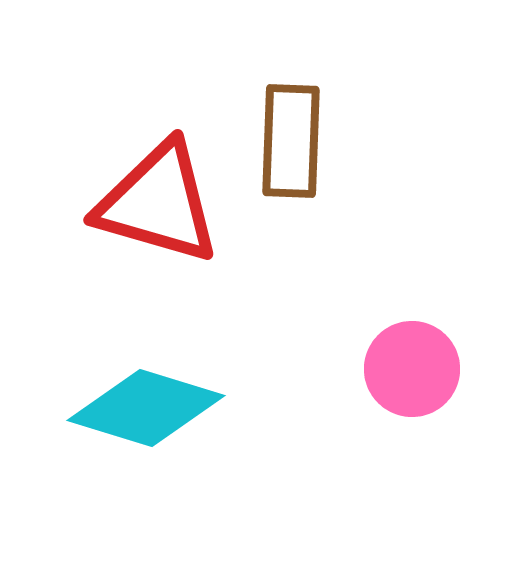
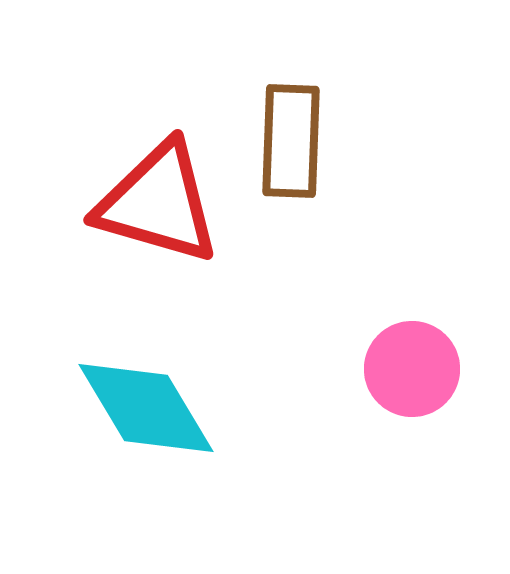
cyan diamond: rotated 42 degrees clockwise
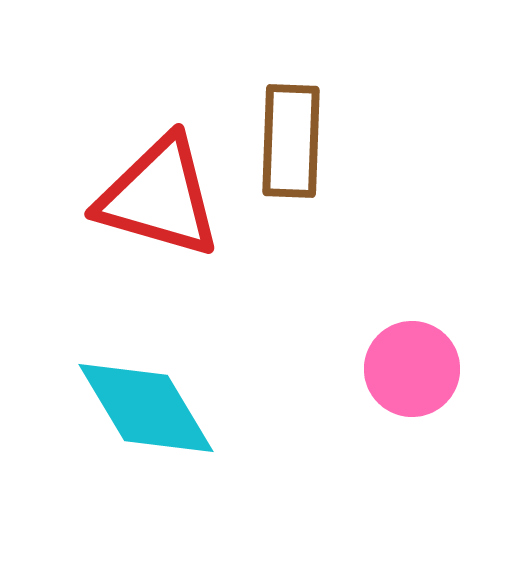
red triangle: moved 1 px right, 6 px up
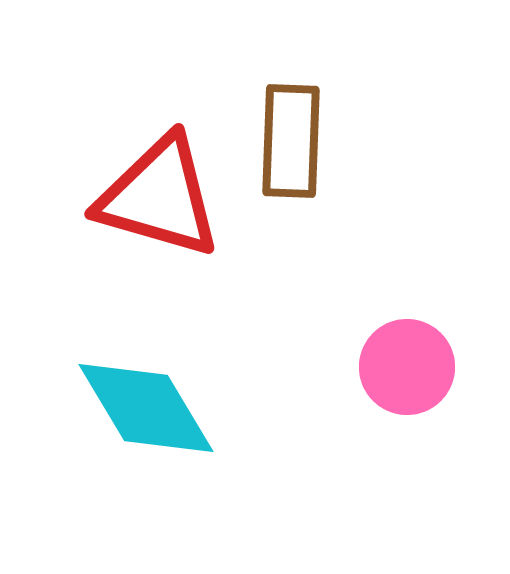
pink circle: moved 5 px left, 2 px up
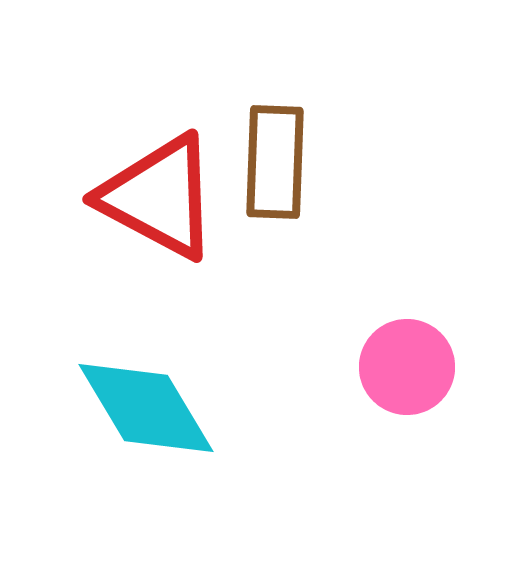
brown rectangle: moved 16 px left, 21 px down
red triangle: rotated 12 degrees clockwise
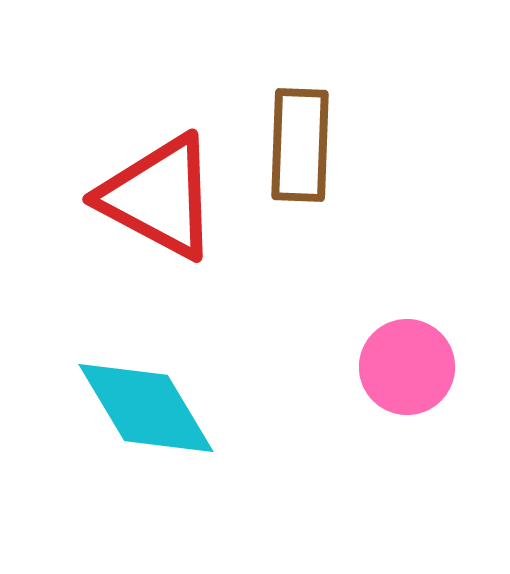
brown rectangle: moved 25 px right, 17 px up
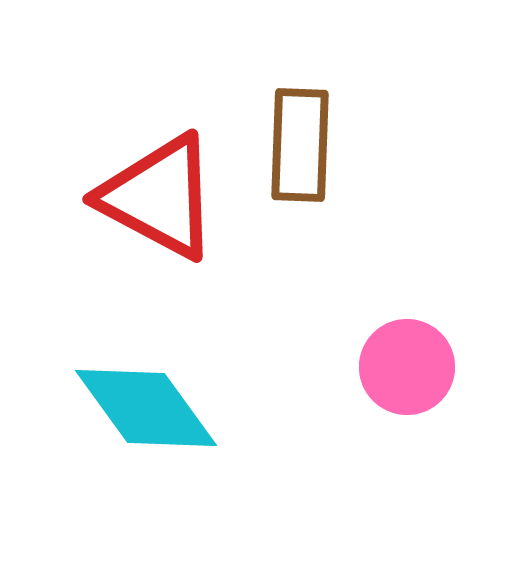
cyan diamond: rotated 5 degrees counterclockwise
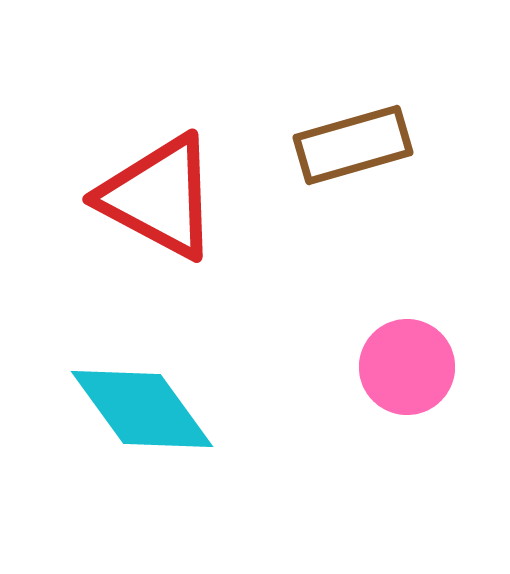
brown rectangle: moved 53 px right; rotated 72 degrees clockwise
cyan diamond: moved 4 px left, 1 px down
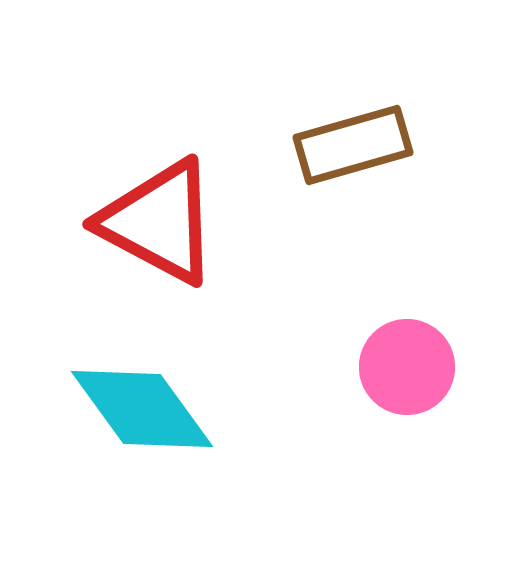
red triangle: moved 25 px down
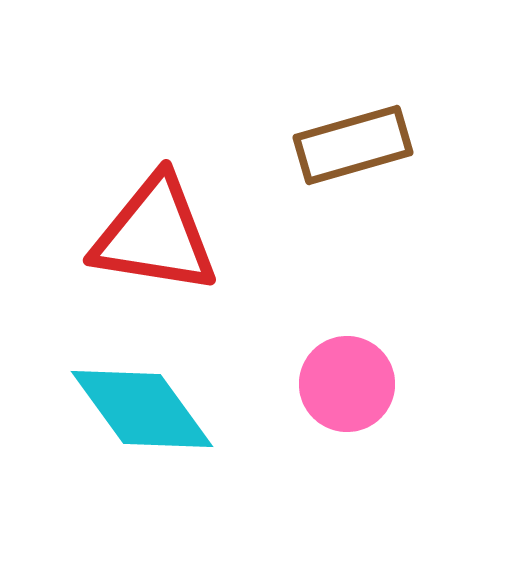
red triangle: moved 4 px left, 13 px down; rotated 19 degrees counterclockwise
pink circle: moved 60 px left, 17 px down
